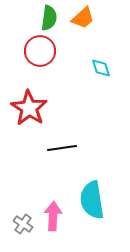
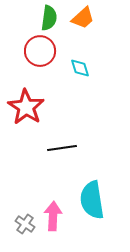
cyan diamond: moved 21 px left
red star: moved 3 px left, 1 px up
gray cross: moved 2 px right
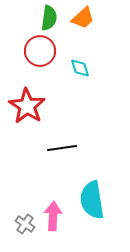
red star: moved 1 px right, 1 px up
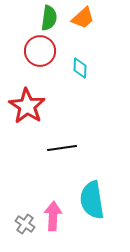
cyan diamond: rotated 20 degrees clockwise
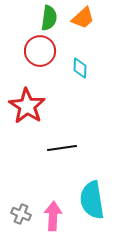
gray cross: moved 4 px left, 10 px up; rotated 12 degrees counterclockwise
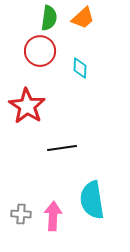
gray cross: rotated 18 degrees counterclockwise
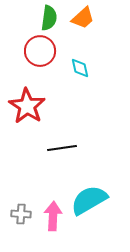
cyan diamond: rotated 15 degrees counterclockwise
cyan semicircle: moved 3 px left; rotated 69 degrees clockwise
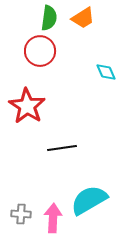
orange trapezoid: rotated 10 degrees clockwise
cyan diamond: moved 26 px right, 4 px down; rotated 10 degrees counterclockwise
pink arrow: moved 2 px down
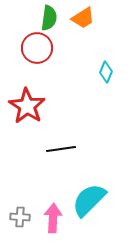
red circle: moved 3 px left, 3 px up
cyan diamond: rotated 45 degrees clockwise
black line: moved 1 px left, 1 px down
cyan semicircle: rotated 15 degrees counterclockwise
gray cross: moved 1 px left, 3 px down
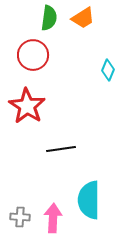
red circle: moved 4 px left, 7 px down
cyan diamond: moved 2 px right, 2 px up
cyan semicircle: rotated 45 degrees counterclockwise
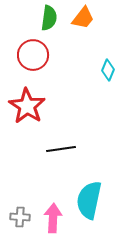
orange trapezoid: rotated 20 degrees counterclockwise
cyan semicircle: rotated 12 degrees clockwise
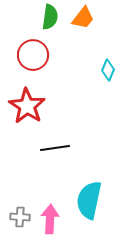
green semicircle: moved 1 px right, 1 px up
black line: moved 6 px left, 1 px up
pink arrow: moved 3 px left, 1 px down
